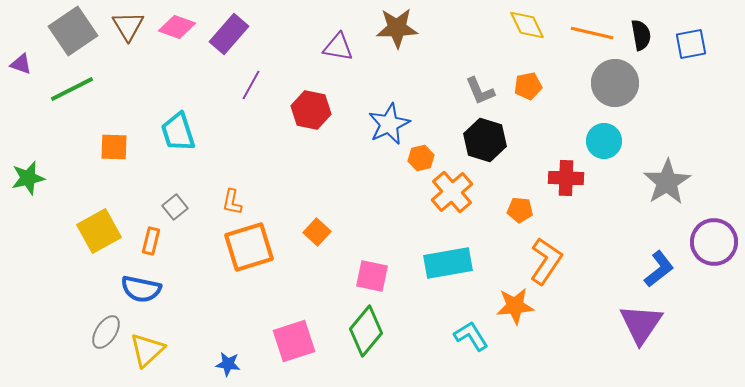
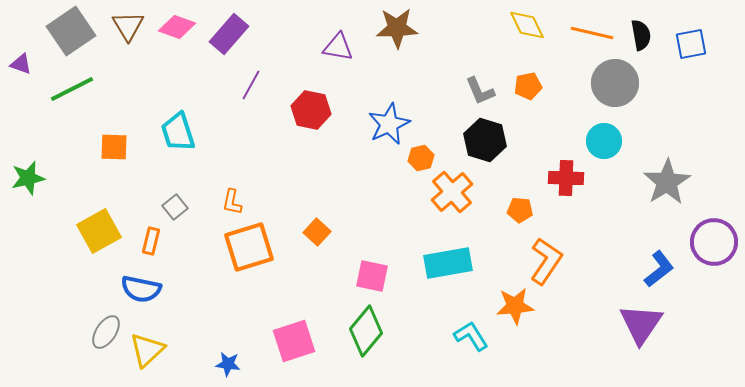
gray square at (73, 31): moved 2 px left
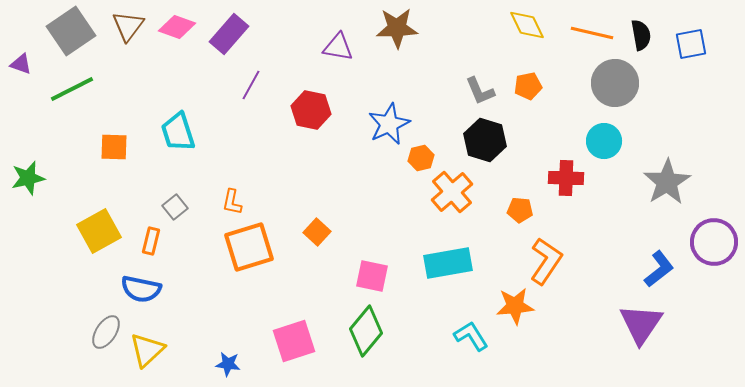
brown triangle at (128, 26): rotated 8 degrees clockwise
